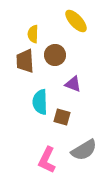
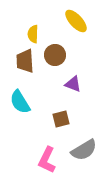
cyan semicircle: moved 20 px left; rotated 30 degrees counterclockwise
brown square: moved 1 px left, 2 px down; rotated 30 degrees counterclockwise
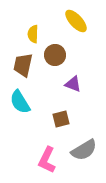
brown trapezoid: moved 2 px left, 4 px down; rotated 15 degrees clockwise
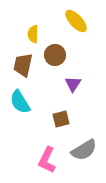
purple triangle: rotated 42 degrees clockwise
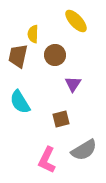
brown trapezoid: moved 5 px left, 9 px up
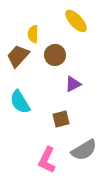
brown trapezoid: rotated 30 degrees clockwise
purple triangle: rotated 30 degrees clockwise
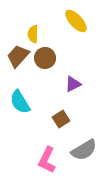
brown circle: moved 10 px left, 3 px down
brown square: rotated 18 degrees counterclockwise
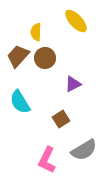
yellow semicircle: moved 3 px right, 2 px up
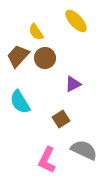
yellow semicircle: rotated 36 degrees counterclockwise
gray semicircle: rotated 124 degrees counterclockwise
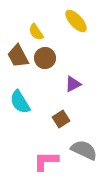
brown trapezoid: rotated 70 degrees counterclockwise
pink L-shape: moved 1 px left, 1 px down; rotated 64 degrees clockwise
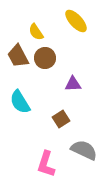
purple triangle: rotated 24 degrees clockwise
pink L-shape: moved 3 px down; rotated 72 degrees counterclockwise
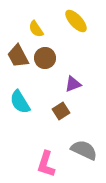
yellow semicircle: moved 3 px up
purple triangle: rotated 18 degrees counterclockwise
brown square: moved 8 px up
